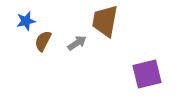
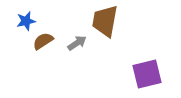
brown semicircle: rotated 30 degrees clockwise
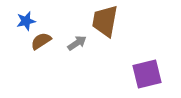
brown semicircle: moved 2 px left
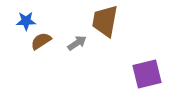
blue star: rotated 12 degrees clockwise
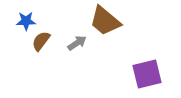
brown trapezoid: rotated 60 degrees counterclockwise
brown semicircle: rotated 20 degrees counterclockwise
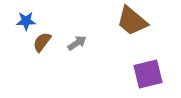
brown trapezoid: moved 27 px right
brown semicircle: moved 1 px right, 1 px down
purple square: moved 1 px right
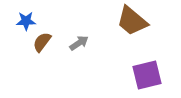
gray arrow: moved 2 px right
purple square: moved 1 px left, 1 px down
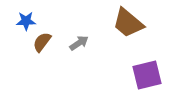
brown trapezoid: moved 4 px left, 2 px down
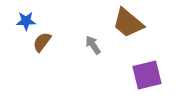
gray arrow: moved 14 px right, 2 px down; rotated 90 degrees counterclockwise
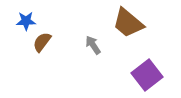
purple square: rotated 24 degrees counterclockwise
